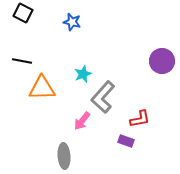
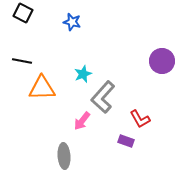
red L-shape: rotated 70 degrees clockwise
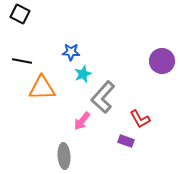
black square: moved 3 px left, 1 px down
blue star: moved 1 px left, 30 px down; rotated 12 degrees counterclockwise
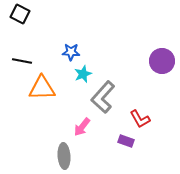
pink arrow: moved 6 px down
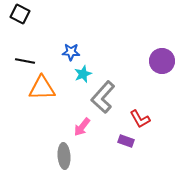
black line: moved 3 px right
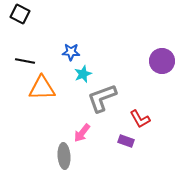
gray L-shape: moved 1 px left, 1 px down; rotated 28 degrees clockwise
pink arrow: moved 6 px down
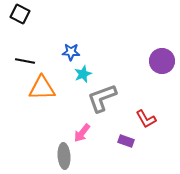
red L-shape: moved 6 px right
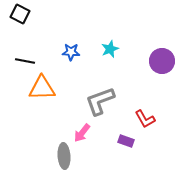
cyan star: moved 27 px right, 25 px up
gray L-shape: moved 2 px left, 3 px down
red L-shape: moved 1 px left
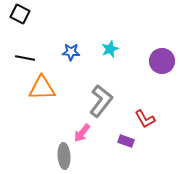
black line: moved 3 px up
gray L-shape: moved 1 px right; rotated 148 degrees clockwise
